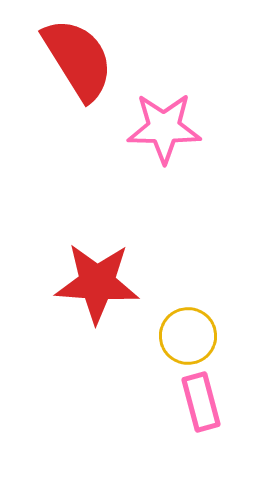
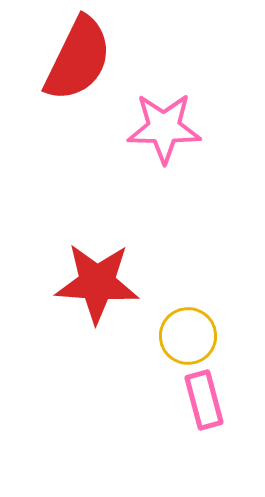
red semicircle: rotated 58 degrees clockwise
pink rectangle: moved 3 px right, 2 px up
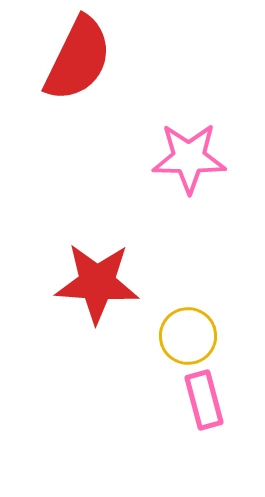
pink star: moved 25 px right, 30 px down
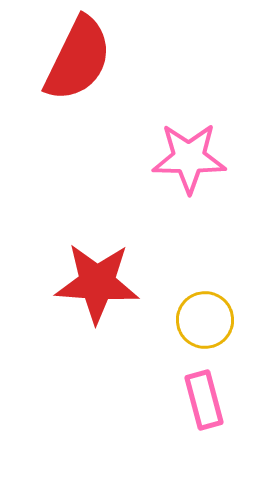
yellow circle: moved 17 px right, 16 px up
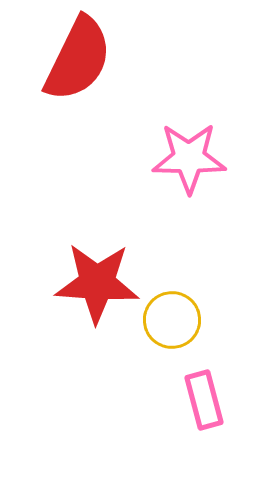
yellow circle: moved 33 px left
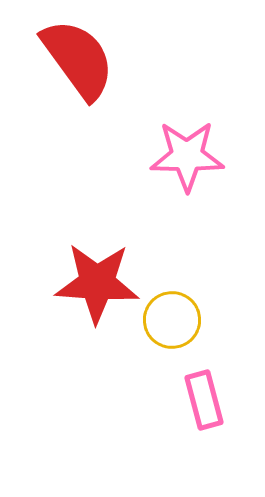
red semicircle: rotated 62 degrees counterclockwise
pink star: moved 2 px left, 2 px up
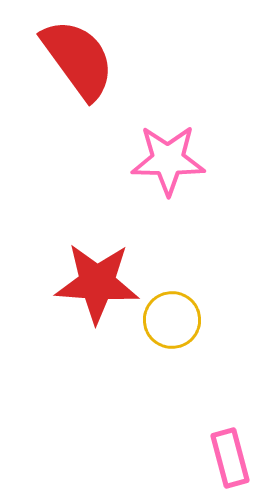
pink star: moved 19 px left, 4 px down
pink rectangle: moved 26 px right, 58 px down
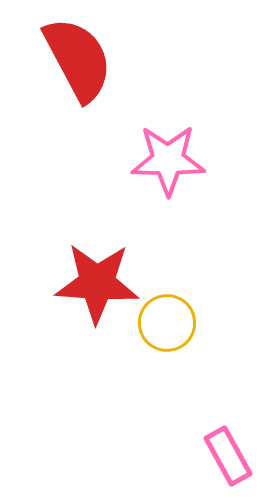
red semicircle: rotated 8 degrees clockwise
yellow circle: moved 5 px left, 3 px down
pink rectangle: moved 2 px left, 2 px up; rotated 14 degrees counterclockwise
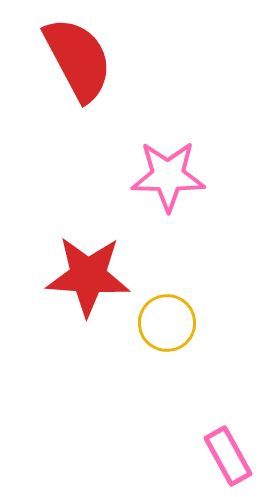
pink star: moved 16 px down
red star: moved 9 px left, 7 px up
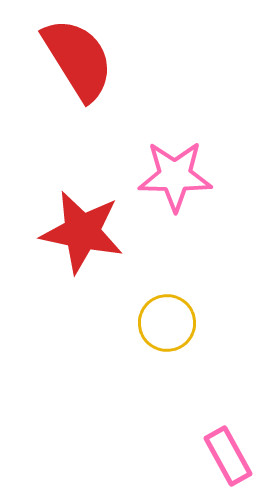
red semicircle: rotated 4 degrees counterclockwise
pink star: moved 7 px right
red star: moved 6 px left, 44 px up; rotated 8 degrees clockwise
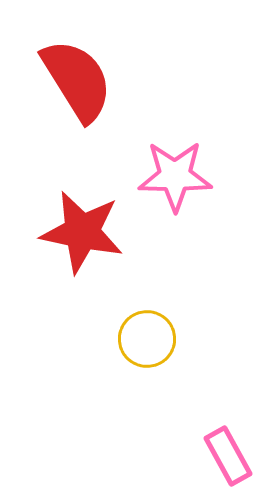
red semicircle: moved 1 px left, 21 px down
yellow circle: moved 20 px left, 16 px down
